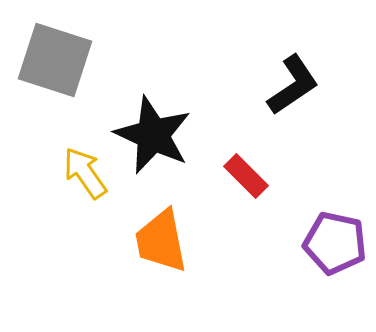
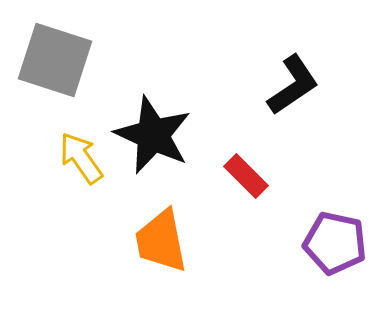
yellow arrow: moved 4 px left, 15 px up
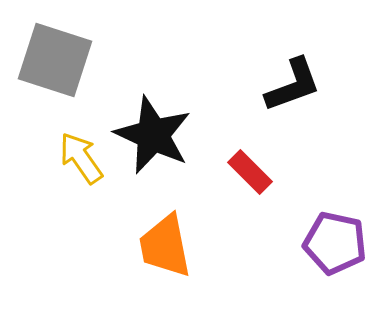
black L-shape: rotated 14 degrees clockwise
red rectangle: moved 4 px right, 4 px up
orange trapezoid: moved 4 px right, 5 px down
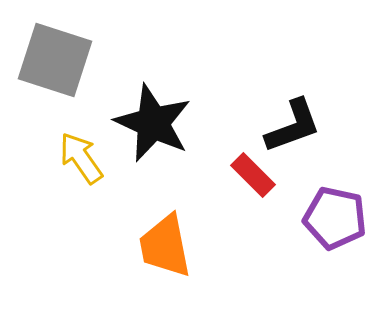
black L-shape: moved 41 px down
black star: moved 12 px up
red rectangle: moved 3 px right, 3 px down
purple pentagon: moved 25 px up
